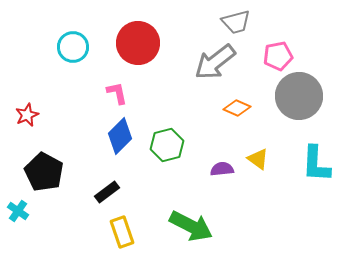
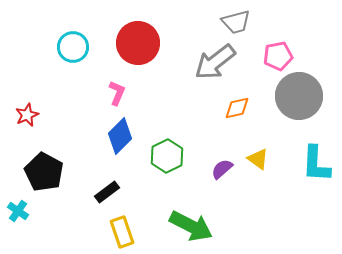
pink L-shape: rotated 35 degrees clockwise
orange diamond: rotated 36 degrees counterclockwise
green hexagon: moved 11 px down; rotated 12 degrees counterclockwise
purple semicircle: rotated 35 degrees counterclockwise
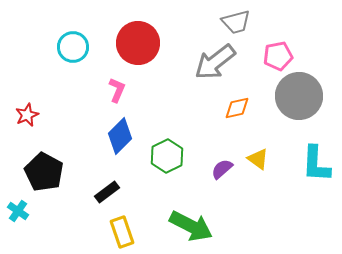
pink L-shape: moved 3 px up
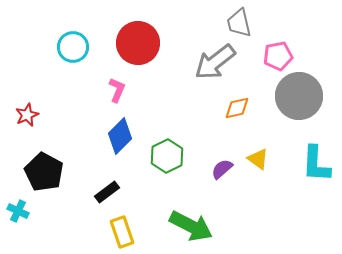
gray trapezoid: moved 3 px right, 1 px down; rotated 92 degrees clockwise
cyan cross: rotated 10 degrees counterclockwise
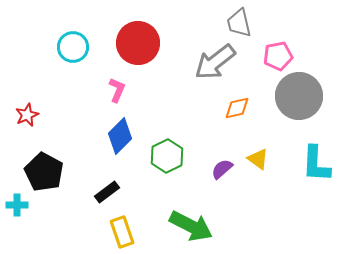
cyan cross: moved 1 px left, 6 px up; rotated 25 degrees counterclockwise
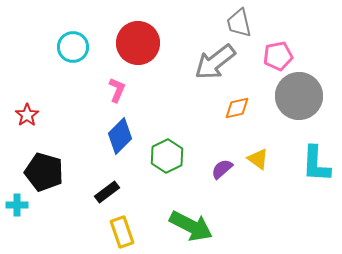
red star: rotated 10 degrees counterclockwise
black pentagon: rotated 12 degrees counterclockwise
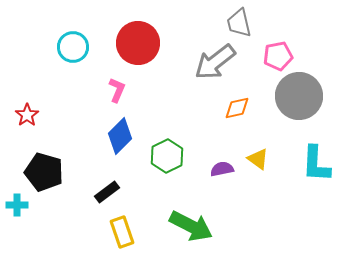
purple semicircle: rotated 30 degrees clockwise
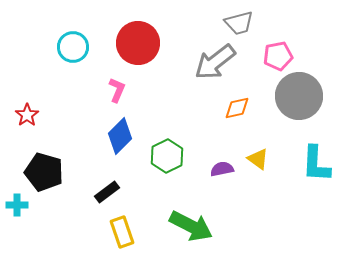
gray trapezoid: rotated 92 degrees counterclockwise
